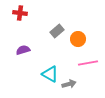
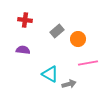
red cross: moved 5 px right, 7 px down
purple semicircle: rotated 24 degrees clockwise
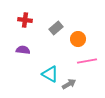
gray rectangle: moved 1 px left, 3 px up
pink line: moved 1 px left, 2 px up
gray arrow: rotated 16 degrees counterclockwise
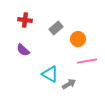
purple semicircle: rotated 144 degrees counterclockwise
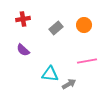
red cross: moved 2 px left, 1 px up; rotated 16 degrees counterclockwise
orange circle: moved 6 px right, 14 px up
cyan triangle: rotated 24 degrees counterclockwise
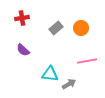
red cross: moved 1 px left, 1 px up
orange circle: moved 3 px left, 3 px down
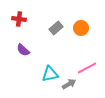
red cross: moved 3 px left, 1 px down; rotated 16 degrees clockwise
pink line: moved 7 px down; rotated 18 degrees counterclockwise
cyan triangle: rotated 18 degrees counterclockwise
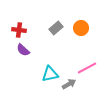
red cross: moved 11 px down
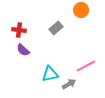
orange circle: moved 18 px up
pink line: moved 1 px left, 2 px up
